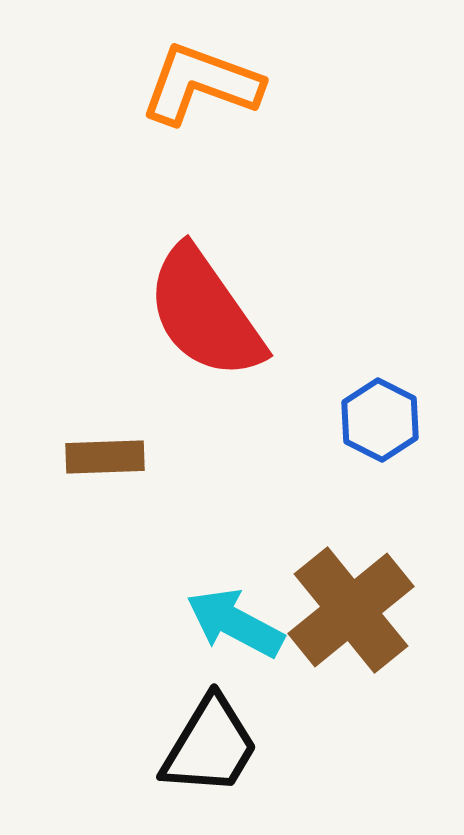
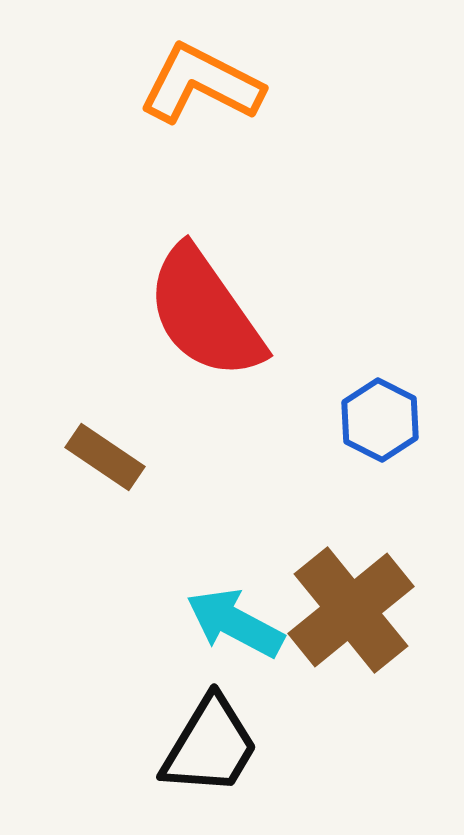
orange L-shape: rotated 7 degrees clockwise
brown rectangle: rotated 36 degrees clockwise
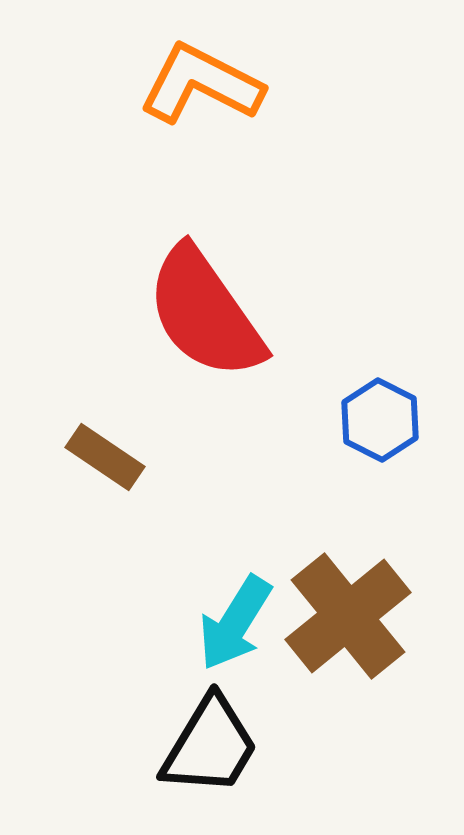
brown cross: moved 3 px left, 6 px down
cyan arrow: rotated 86 degrees counterclockwise
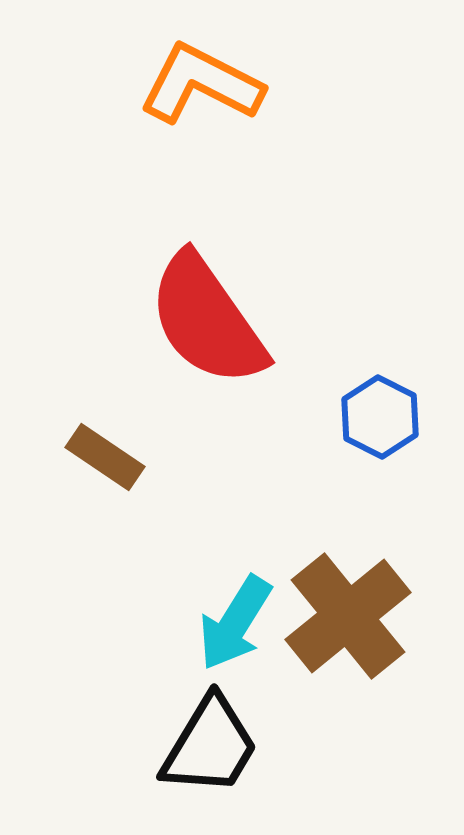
red semicircle: moved 2 px right, 7 px down
blue hexagon: moved 3 px up
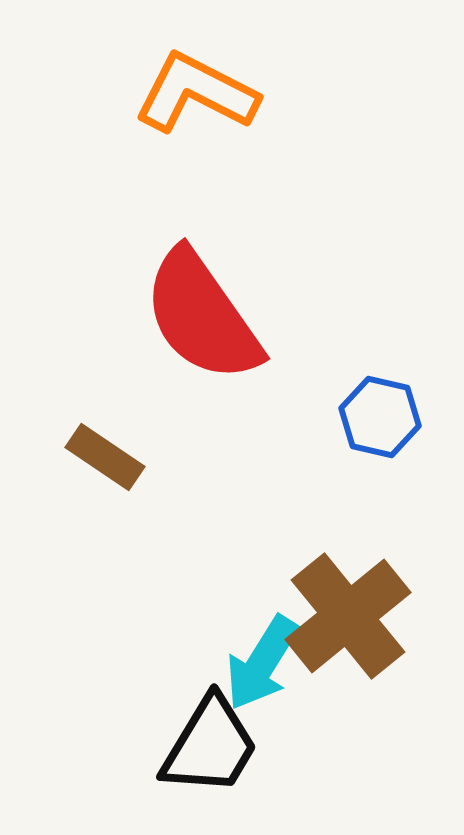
orange L-shape: moved 5 px left, 9 px down
red semicircle: moved 5 px left, 4 px up
blue hexagon: rotated 14 degrees counterclockwise
cyan arrow: moved 27 px right, 40 px down
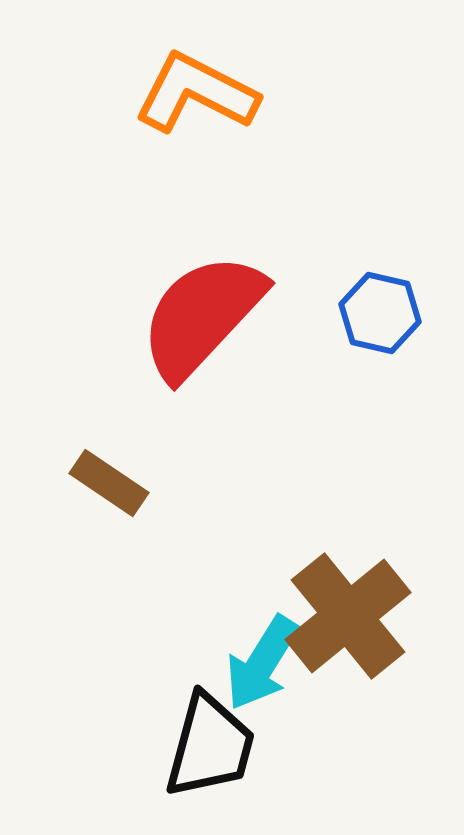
red semicircle: rotated 78 degrees clockwise
blue hexagon: moved 104 px up
brown rectangle: moved 4 px right, 26 px down
black trapezoid: rotated 16 degrees counterclockwise
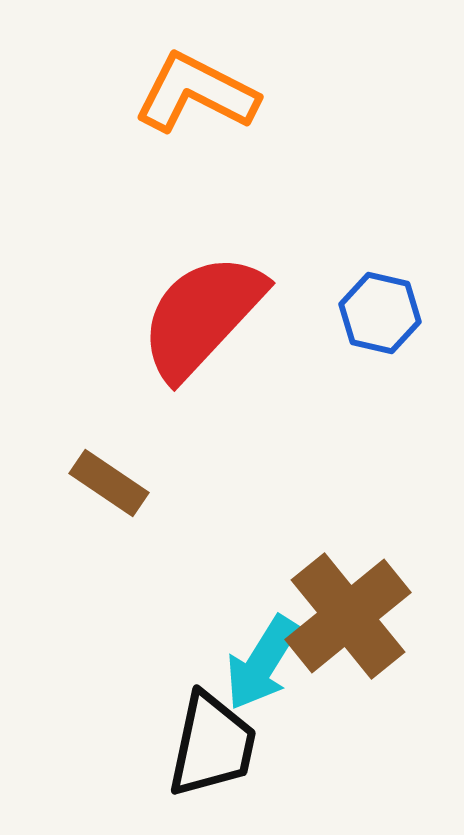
black trapezoid: moved 2 px right, 1 px up; rotated 3 degrees counterclockwise
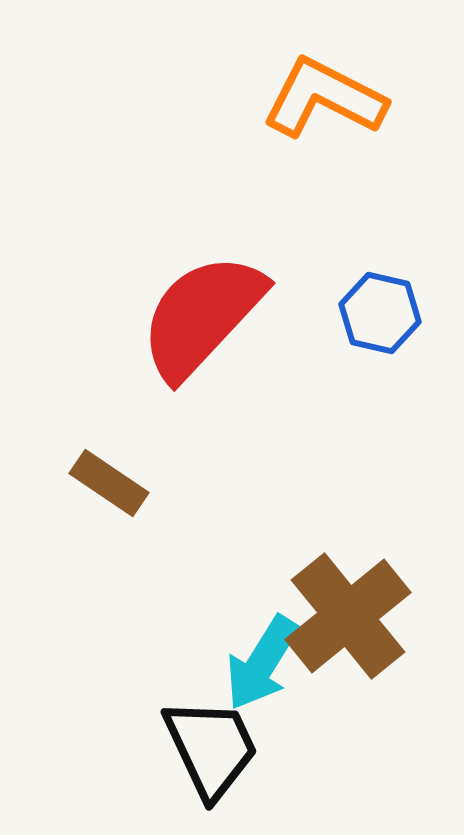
orange L-shape: moved 128 px right, 5 px down
black trapezoid: moved 1 px left, 3 px down; rotated 37 degrees counterclockwise
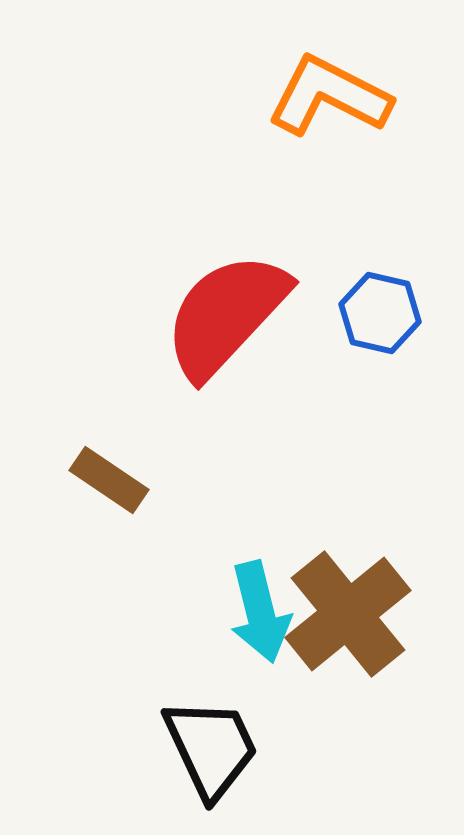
orange L-shape: moved 5 px right, 2 px up
red semicircle: moved 24 px right, 1 px up
brown rectangle: moved 3 px up
brown cross: moved 2 px up
cyan arrow: moved 2 px left, 51 px up; rotated 46 degrees counterclockwise
